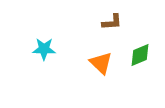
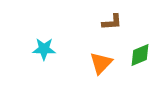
orange triangle: rotated 30 degrees clockwise
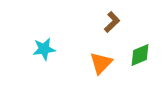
brown L-shape: rotated 40 degrees counterclockwise
cyan star: rotated 10 degrees counterclockwise
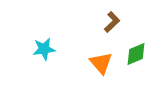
green diamond: moved 4 px left, 1 px up
orange triangle: rotated 25 degrees counterclockwise
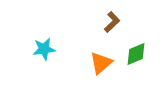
orange triangle: rotated 30 degrees clockwise
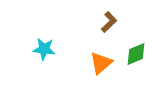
brown L-shape: moved 3 px left
cyan star: rotated 15 degrees clockwise
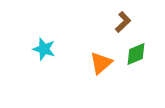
brown L-shape: moved 14 px right
cyan star: rotated 10 degrees clockwise
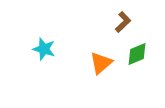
green diamond: moved 1 px right
